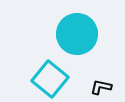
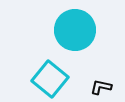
cyan circle: moved 2 px left, 4 px up
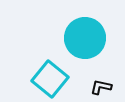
cyan circle: moved 10 px right, 8 px down
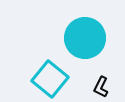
black L-shape: rotated 75 degrees counterclockwise
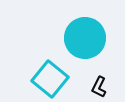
black L-shape: moved 2 px left
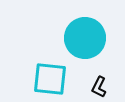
cyan square: rotated 33 degrees counterclockwise
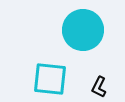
cyan circle: moved 2 px left, 8 px up
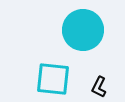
cyan square: moved 3 px right
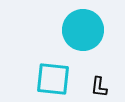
black L-shape: rotated 20 degrees counterclockwise
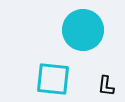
black L-shape: moved 7 px right, 1 px up
